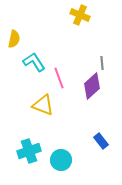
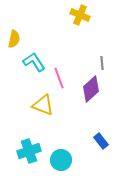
purple diamond: moved 1 px left, 3 px down
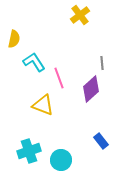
yellow cross: rotated 30 degrees clockwise
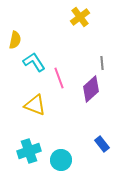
yellow cross: moved 2 px down
yellow semicircle: moved 1 px right, 1 px down
yellow triangle: moved 8 px left
blue rectangle: moved 1 px right, 3 px down
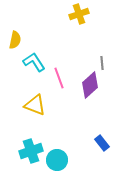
yellow cross: moved 1 px left, 3 px up; rotated 18 degrees clockwise
purple diamond: moved 1 px left, 4 px up
blue rectangle: moved 1 px up
cyan cross: moved 2 px right
cyan circle: moved 4 px left
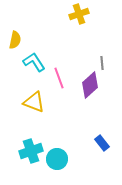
yellow triangle: moved 1 px left, 3 px up
cyan circle: moved 1 px up
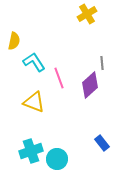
yellow cross: moved 8 px right; rotated 12 degrees counterclockwise
yellow semicircle: moved 1 px left, 1 px down
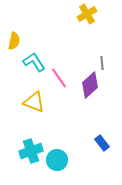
pink line: rotated 15 degrees counterclockwise
cyan circle: moved 1 px down
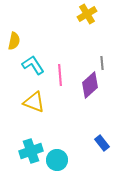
cyan L-shape: moved 1 px left, 3 px down
pink line: moved 1 px right, 3 px up; rotated 30 degrees clockwise
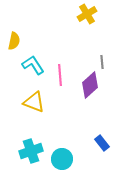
gray line: moved 1 px up
cyan circle: moved 5 px right, 1 px up
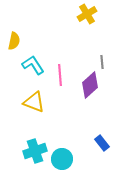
cyan cross: moved 4 px right
